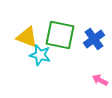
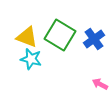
green square: rotated 20 degrees clockwise
cyan star: moved 9 px left, 4 px down
pink arrow: moved 4 px down
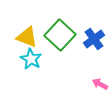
green square: rotated 12 degrees clockwise
cyan star: rotated 15 degrees clockwise
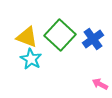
blue cross: moved 1 px left
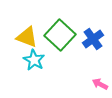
cyan star: moved 3 px right, 1 px down
